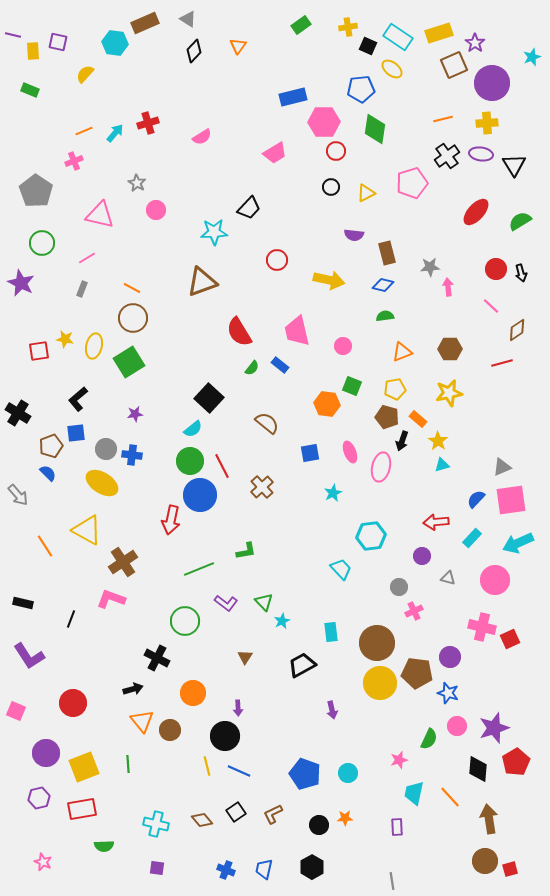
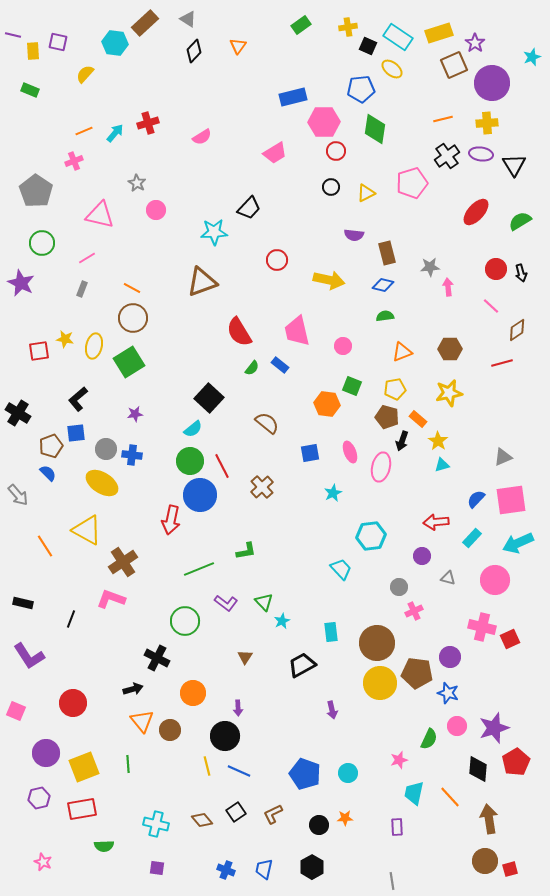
brown rectangle at (145, 23): rotated 20 degrees counterclockwise
gray triangle at (502, 467): moved 1 px right, 10 px up
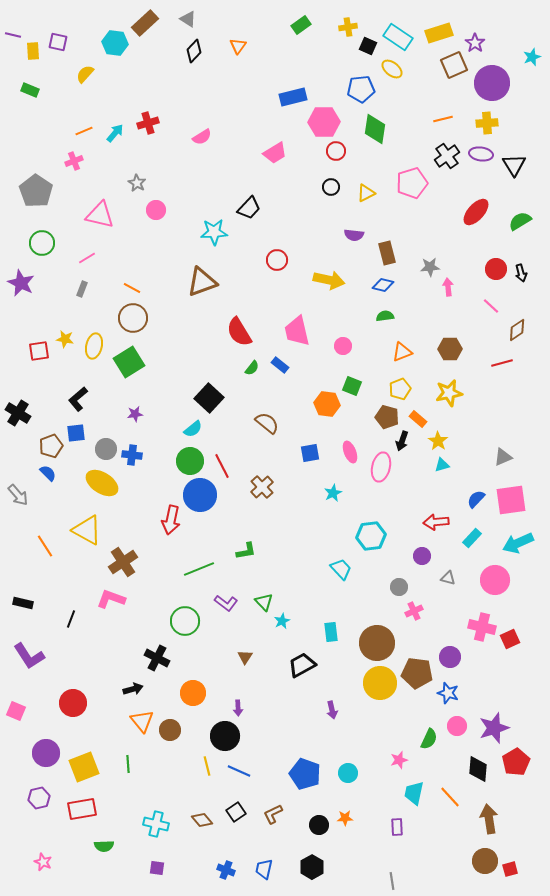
yellow pentagon at (395, 389): moved 5 px right; rotated 10 degrees counterclockwise
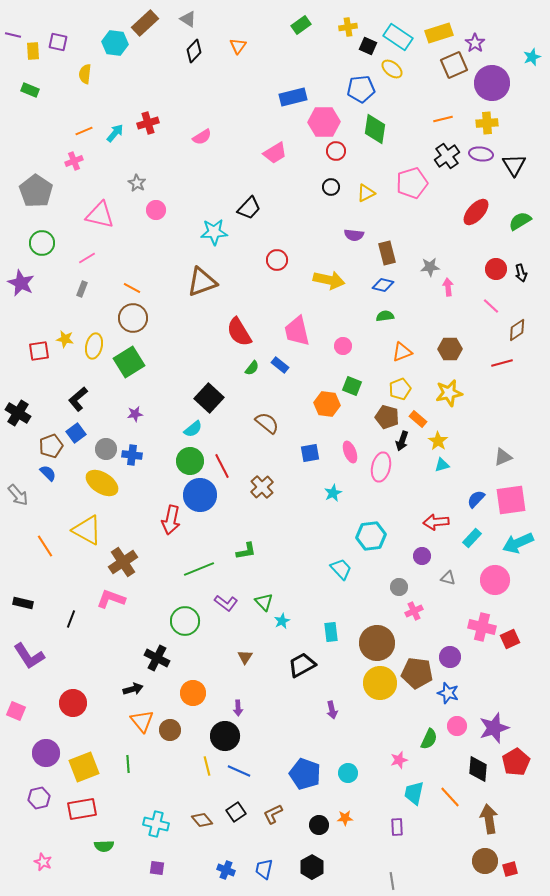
yellow semicircle at (85, 74): rotated 36 degrees counterclockwise
blue square at (76, 433): rotated 30 degrees counterclockwise
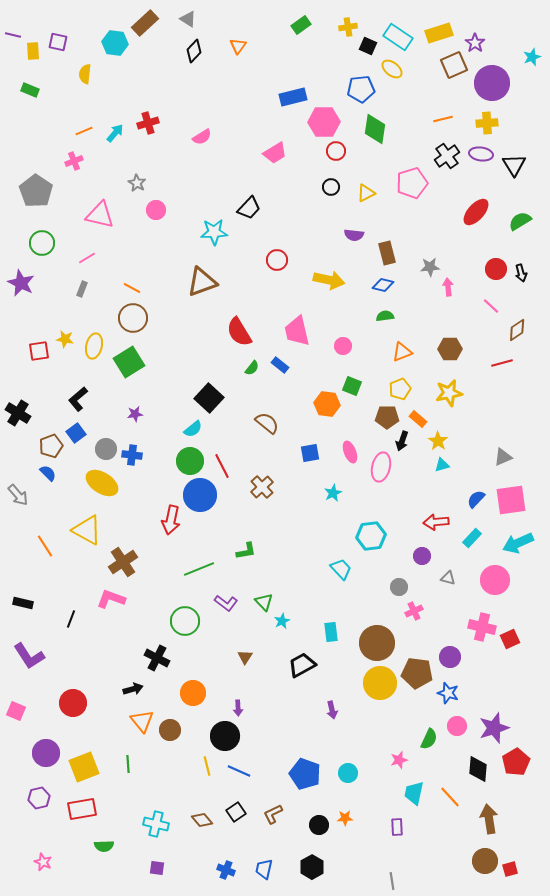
brown pentagon at (387, 417): rotated 15 degrees counterclockwise
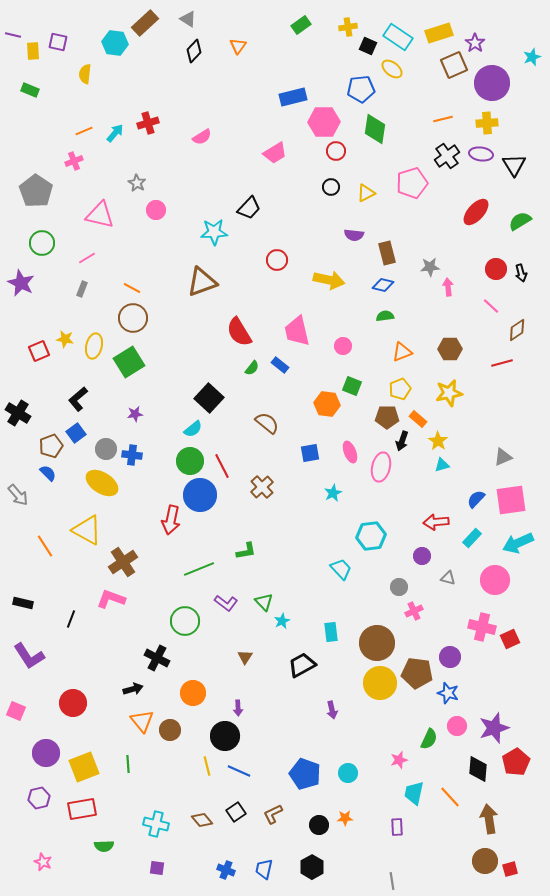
red square at (39, 351): rotated 15 degrees counterclockwise
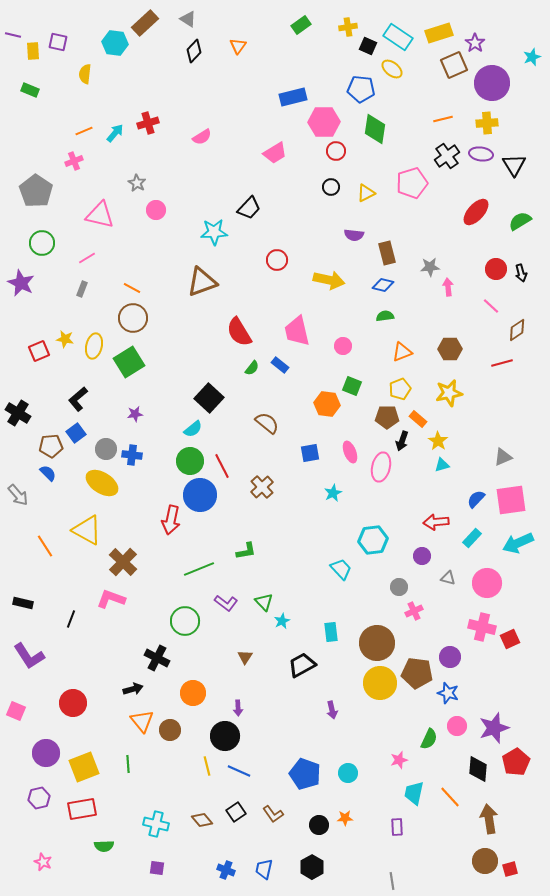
blue pentagon at (361, 89): rotated 12 degrees clockwise
brown pentagon at (51, 446): rotated 15 degrees clockwise
cyan hexagon at (371, 536): moved 2 px right, 4 px down
brown cross at (123, 562): rotated 12 degrees counterclockwise
pink circle at (495, 580): moved 8 px left, 3 px down
brown L-shape at (273, 814): rotated 100 degrees counterclockwise
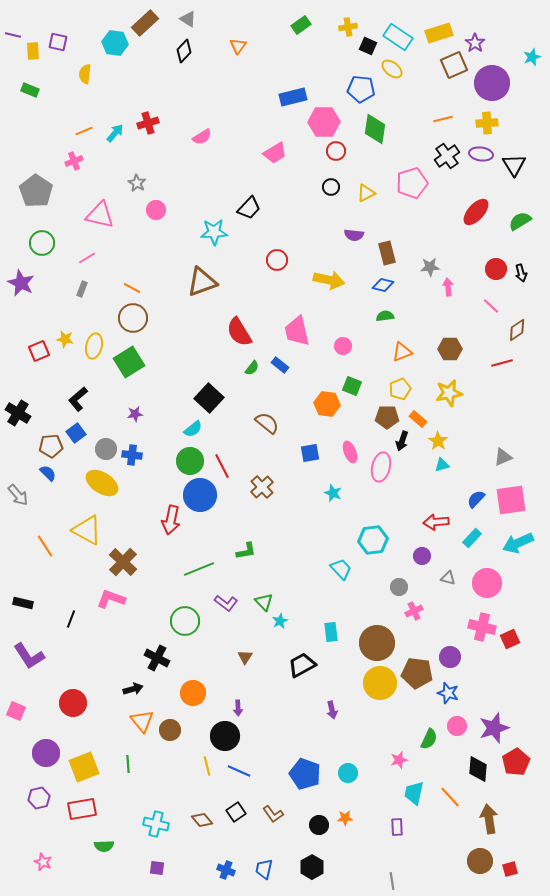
black diamond at (194, 51): moved 10 px left
cyan star at (333, 493): rotated 24 degrees counterclockwise
cyan star at (282, 621): moved 2 px left
brown circle at (485, 861): moved 5 px left
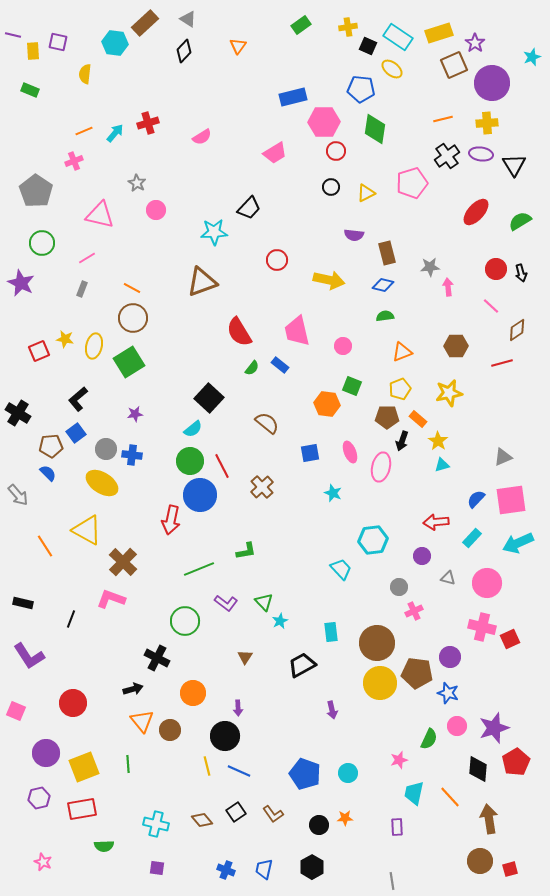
brown hexagon at (450, 349): moved 6 px right, 3 px up
